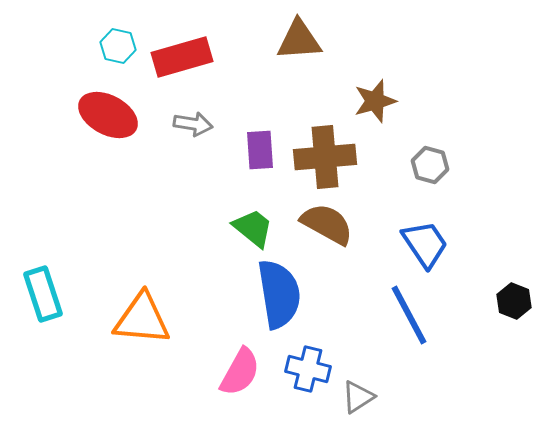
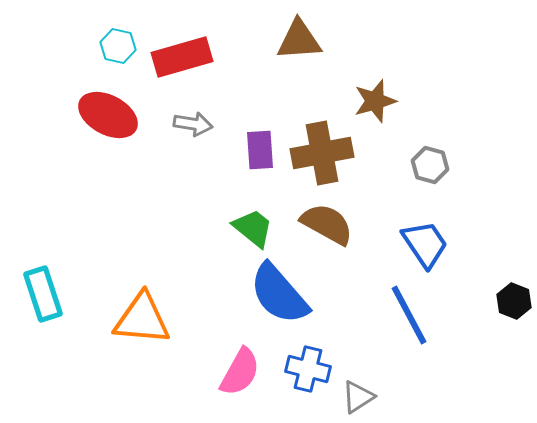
brown cross: moved 3 px left, 4 px up; rotated 6 degrees counterclockwise
blue semicircle: rotated 148 degrees clockwise
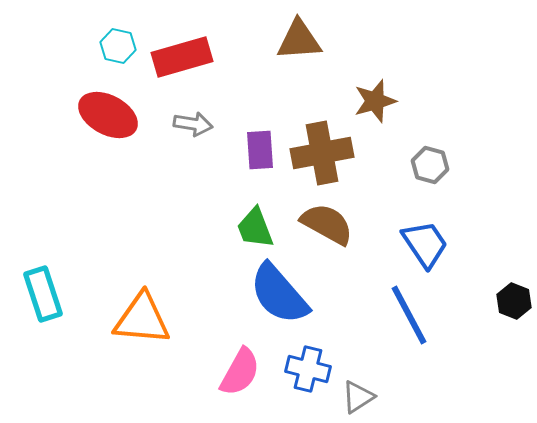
green trapezoid: moved 2 px right; rotated 150 degrees counterclockwise
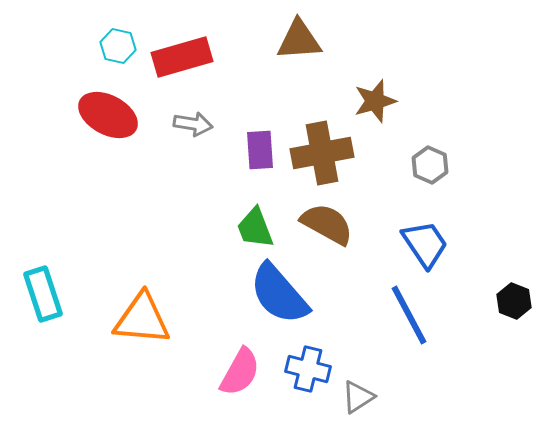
gray hexagon: rotated 9 degrees clockwise
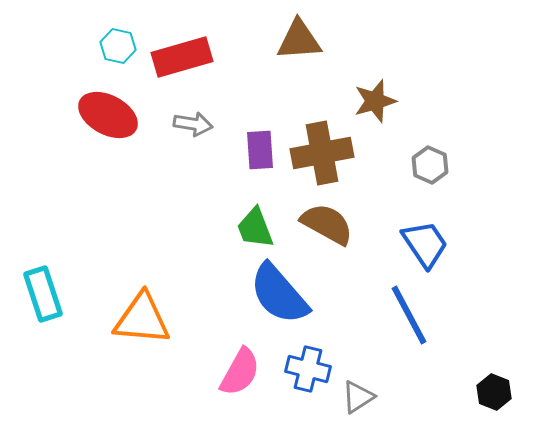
black hexagon: moved 20 px left, 91 px down
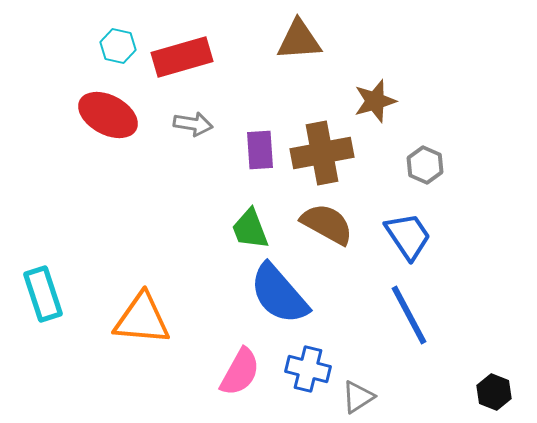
gray hexagon: moved 5 px left
green trapezoid: moved 5 px left, 1 px down
blue trapezoid: moved 17 px left, 8 px up
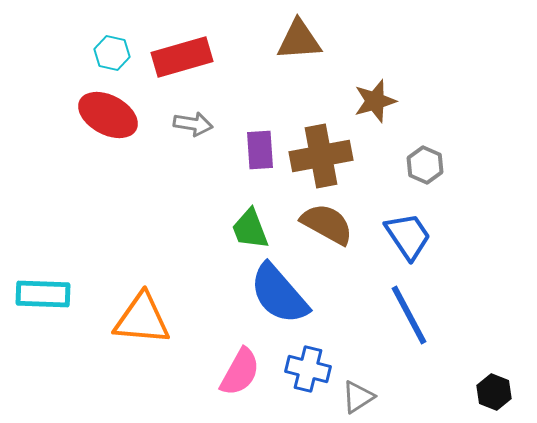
cyan hexagon: moved 6 px left, 7 px down
brown cross: moved 1 px left, 3 px down
cyan rectangle: rotated 70 degrees counterclockwise
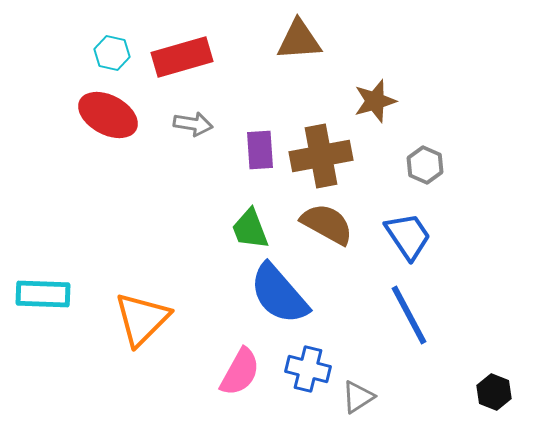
orange triangle: rotated 50 degrees counterclockwise
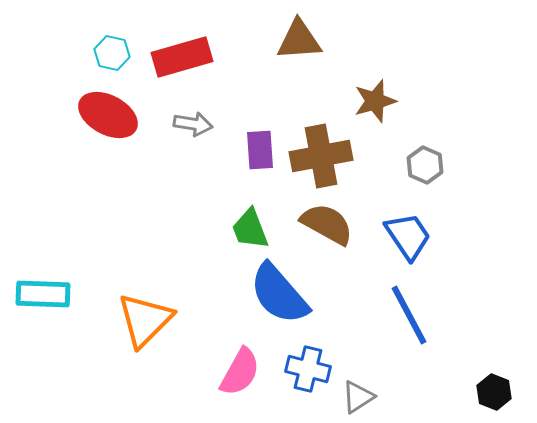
orange triangle: moved 3 px right, 1 px down
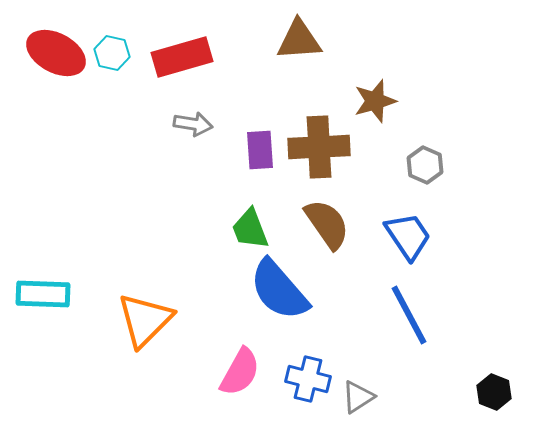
red ellipse: moved 52 px left, 62 px up
brown cross: moved 2 px left, 9 px up; rotated 8 degrees clockwise
brown semicircle: rotated 26 degrees clockwise
blue semicircle: moved 4 px up
blue cross: moved 10 px down
